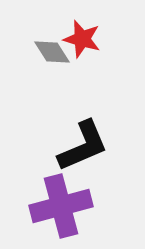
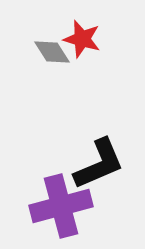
black L-shape: moved 16 px right, 18 px down
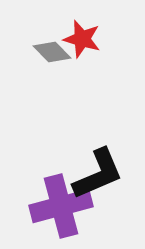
gray diamond: rotated 12 degrees counterclockwise
black L-shape: moved 1 px left, 10 px down
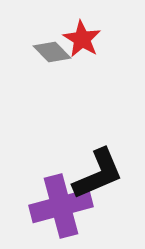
red star: rotated 15 degrees clockwise
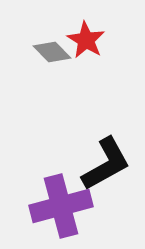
red star: moved 4 px right, 1 px down
black L-shape: moved 8 px right, 10 px up; rotated 6 degrees counterclockwise
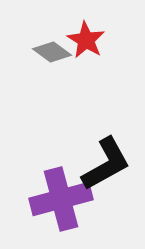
gray diamond: rotated 9 degrees counterclockwise
purple cross: moved 7 px up
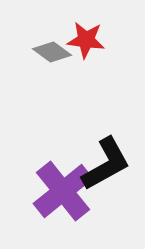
red star: rotated 24 degrees counterclockwise
purple cross: moved 2 px right, 8 px up; rotated 24 degrees counterclockwise
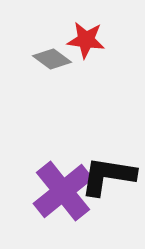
gray diamond: moved 7 px down
black L-shape: moved 2 px right, 12 px down; rotated 142 degrees counterclockwise
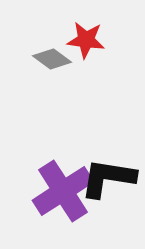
black L-shape: moved 2 px down
purple cross: rotated 6 degrees clockwise
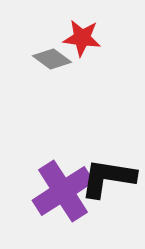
red star: moved 4 px left, 2 px up
